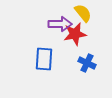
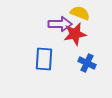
yellow semicircle: moved 3 px left; rotated 30 degrees counterclockwise
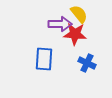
yellow semicircle: moved 1 px left, 1 px down; rotated 30 degrees clockwise
red star: rotated 15 degrees clockwise
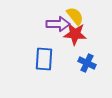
yellow semicircle: moved 4 px left, 2 px down
purple arrow: moved 2 px left
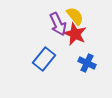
purple arrow: rotated 65 degrees clockwise
red star: rotated 20 degrees clockwise
blue rectangle: rotated 35 degrees clockwise
